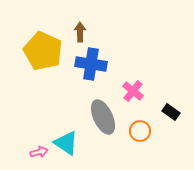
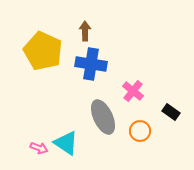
brown arrow: moved 5 px right, 1 px up
pink arrow: moved 4 px up; rotated 36 degrees clockwise
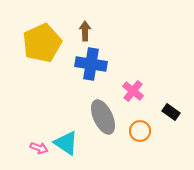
yellow pentagon: moved 1 px left, 8 px up; rotated 24 degrees clockwise
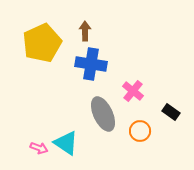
gray ellipse: moved 3 px up
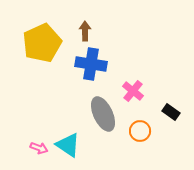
cyan triangle: moved 2 px right, 2 px down
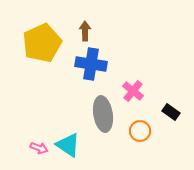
gray ellipse: rotated 16 degrees clockwise
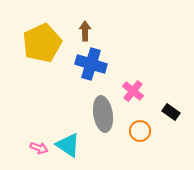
blue cross: rotated 8 degrees clockwise
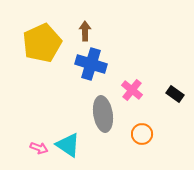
pink cross: moved 1 px left, 1 px up
black rectangle: moved 4 px right, 18 px up
orange circle: moved 2 px right, 3 px down
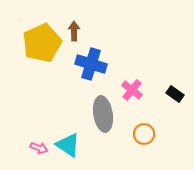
brown arrow: moved 11 px left
orange circle: moved 2 px right
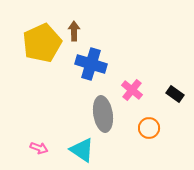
orange circle: moved 5 px right, 6 px up
cyan triangle: moved 14 px right, 5 px down
